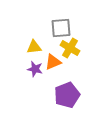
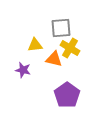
yellow triangle: moved 1 px right, 2 px up
orange triangle: moved 1 px right, 3 px up; rotated 36 degrees clockwise
purple star: moved 12 px left, 1 px down
purple pentagon: rotated 15 degrees counterclockwise
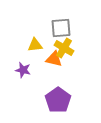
yellow cross: moved 6 px left
purple pentagon: moved 9 px left, 5 px down
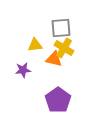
purple star: rotated 21 degrees counterclockwise
